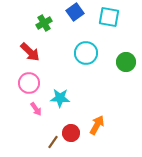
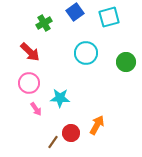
cyan square: rotated 25 degrees counterclockwise
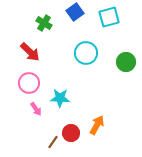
green cross: rotated 28 degrees counterclockwise
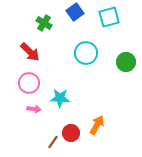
pink arrow: moved 2 px left; rotated 48 degrees counterclockwise
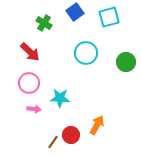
red circle: moved 2 px down
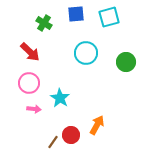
blue square: moved 1 px right, 2 px down; rotated 30 degrees clockwise
cyan star: rotated 30 degrees clockwise
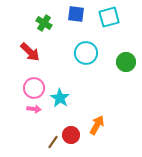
blue square: rotated 12 degrees clockwise
pink circle: moved 5 px right, 5 px down
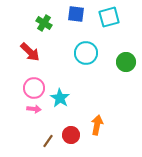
orange arrow: rotated 18 degrees counterclockwise
brown line: moved 5 px left, 1 px up
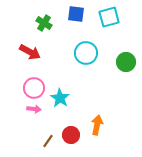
red arrow: rotated 15 degrees counterclockwise
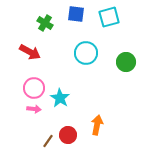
green cross: moved 1 px right
red circle: moved 3 px left
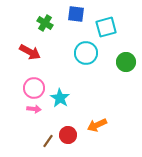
cyan square: moved 3 px left, 10 px down
orange arrow: rotated 126 degrees counterclockwise
